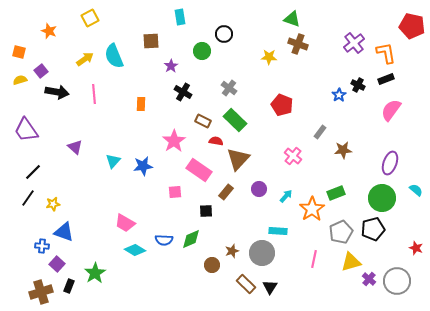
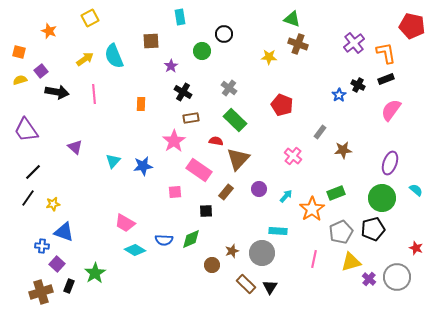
brown rectangle at (203, 121): moved 12 px left, 3 px up; rotated 35 degrees counterclockwise
gray circle at (397, 281): moved 4 px up
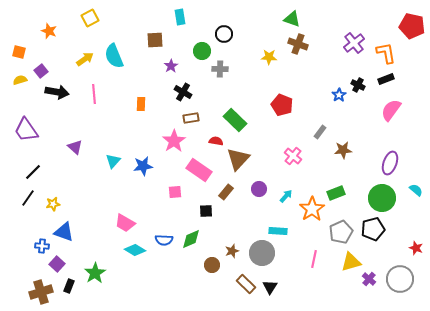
brown square at (151, 41): moved 4 px right, 1 px up
gray cross at (229, 88): moved 9 px left, 19 px up; rotated 35 degrees counterclockwise
gray circle at (397, 277): moved 3 px right, 2 px down
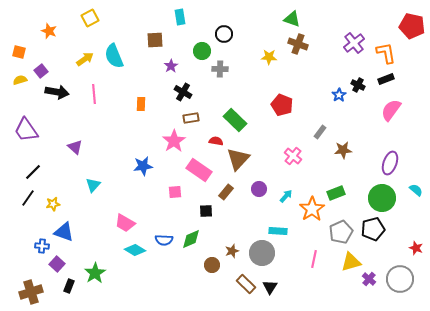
cyan triangle at (113, 161): moved 20 px left, 24 px down
brown cross at (41, 292): moved 10 px left
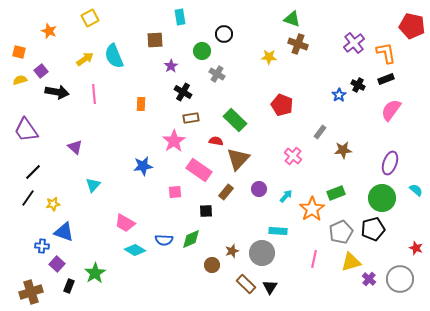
gray cross at (220, 69): moved 3 px left, 5 px down; rotated 28 degrees clockwise
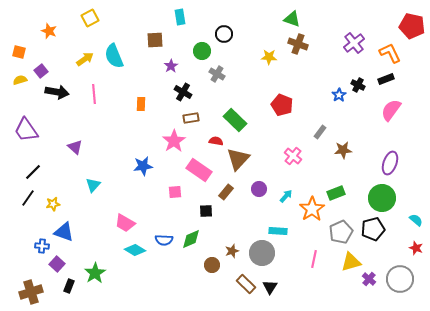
orange L-shape at (386, 53): moved 4 px right; rotated 15 degrees counterclockwise
cyan semicircle at (416, 190): moved 30 px down
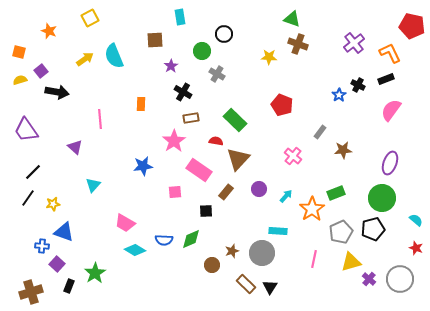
pink line at (94, 94): moved 6 px right, 25 px down
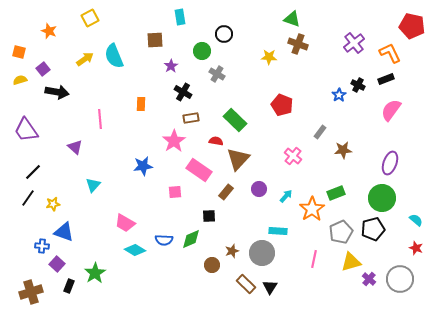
purple square at (41, 71): moved 2 px right, 2 px up
black square at (206, 211): moved 3 px right, 5 px down
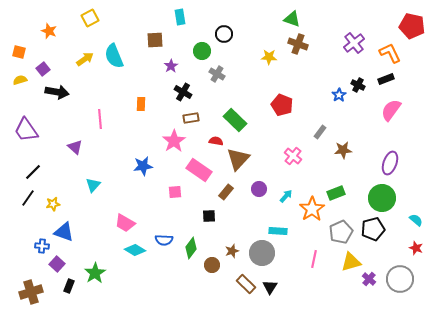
green diamond at (191, 239): moved 9 px down; rotated 30 degrees counterclockwise
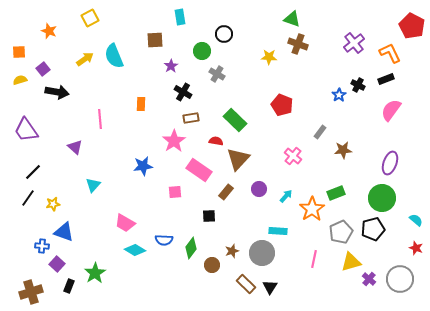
red pentagon at (412, 26): rotated 15 degrees clockwise
orange square at (19, 52): rotated 16 degrees counterclockwise
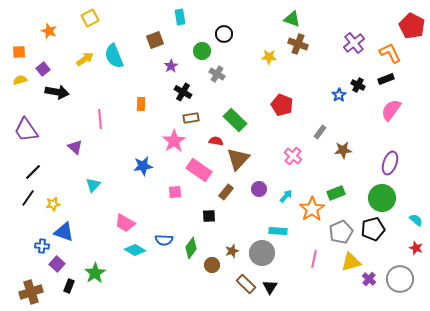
brown square at (155, 40): rotated 18 degrees counterclockwise
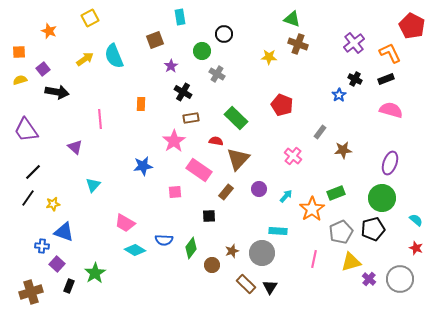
black cross at (358, 85): moved 3 px left, 6 px up
pink semicircle at (391, 110): rotated 70 degrees clockwise
green rectangle at (235, 120): moved 1 px right, 2 px up
